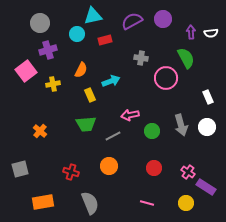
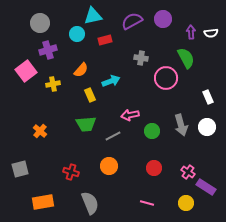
orange semicircle: rotated 14 degrees clockwise
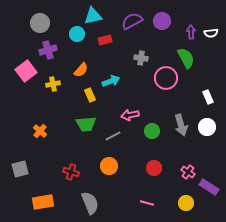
purple circle: moved 1 px left, 2 px down
purple rectangle: moved 3 px right
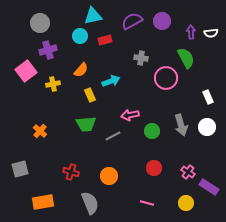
cyan circle: moved 3 px right, 2 px down
orange circle: moved 10 px down
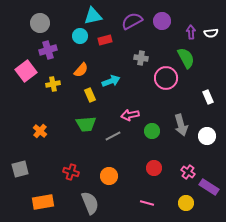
white circle: moved 9 px down
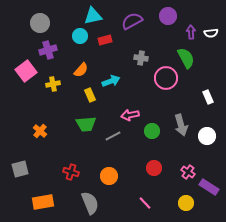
purple circle: moved 6 px right, 5 px up
pink line: moved 2 px left; rotated 32 degrees clockwise
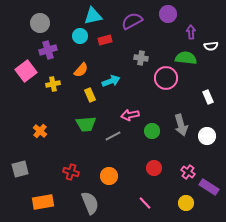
purple circle: moved 2 px up
white semicircle: moved 13 px down
green semicircle: rotated 55 degrees counterclockwise
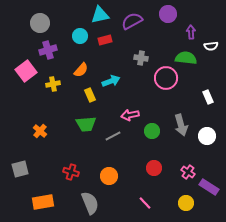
cyan triangle: moved 7 px right, 1 px up
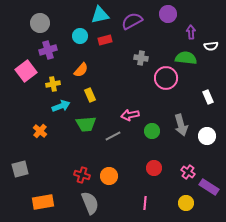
cyan arrow: moved 50 px left, 25 px down
red cross: moved 11 px right, 3 px down
pink line: rotated 48 degrees clockwise
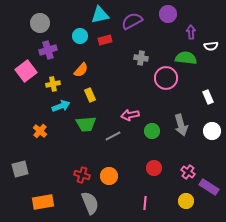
white circle: moved 5 px right, 5 px up
yellow circle: moved 2 px up
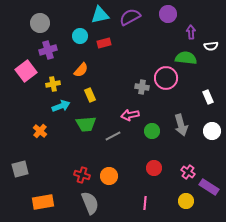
purple semicircle: moved 2 px left, 4 px up
red rectangle: moved 1 px left, 3 px down
gray cross: moved 1 px right, 29 px down
